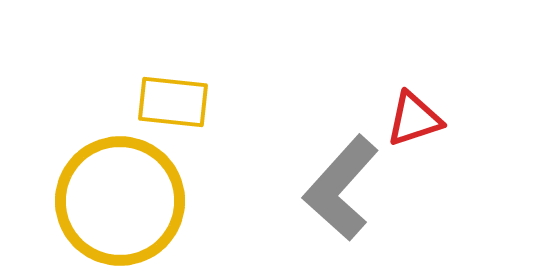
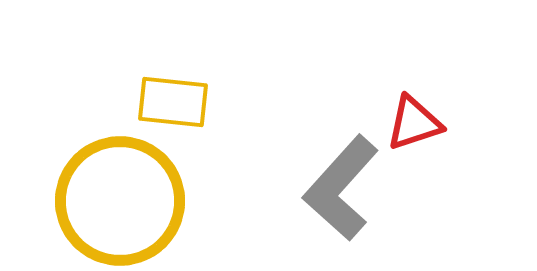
red triangle: moved 4 px down
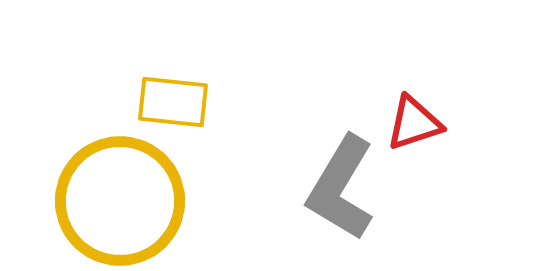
gray L-shape: rotated 11 degrees counterclockwise
